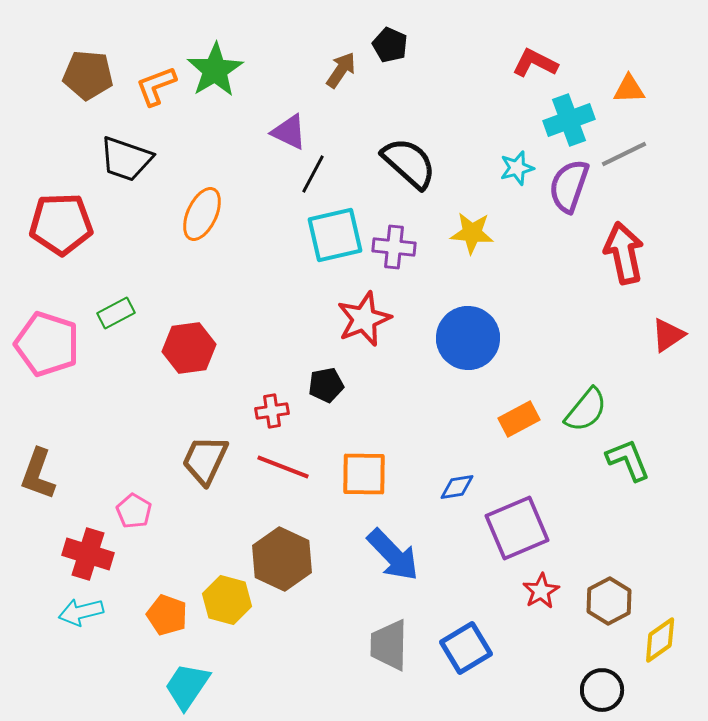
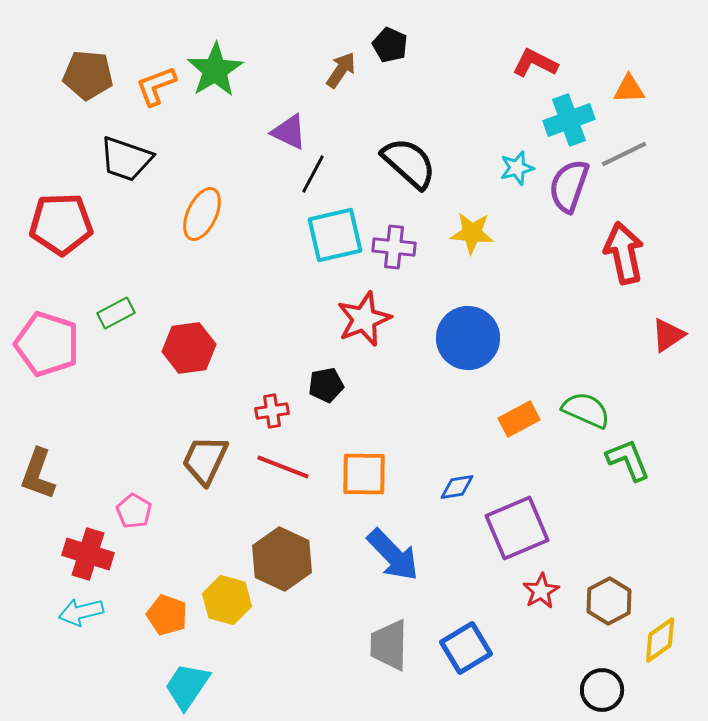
green semicircle at (586, 410): rotated 105 degrees counterclockwise
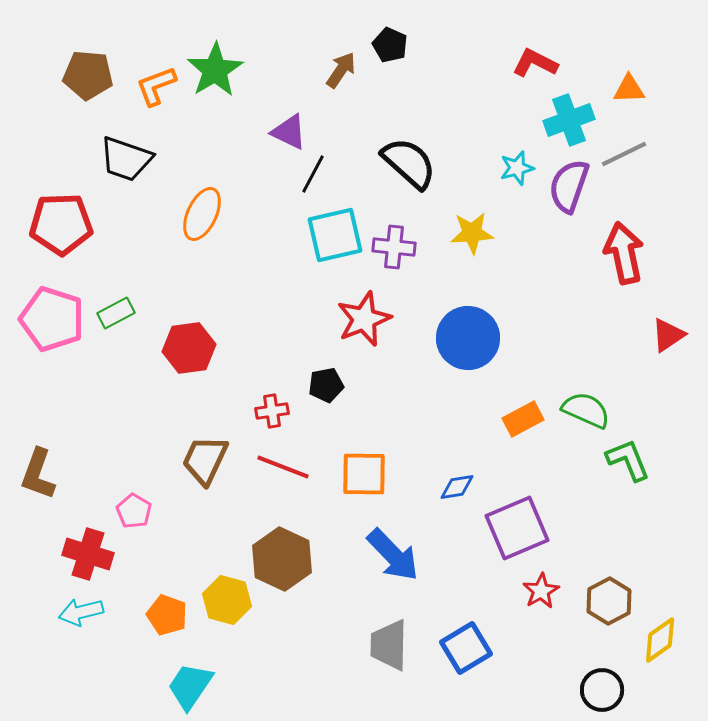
yellow star at (472, 233): rotated 9 degrees counterclockwise
pink pentagon at (47, 344): moved 5 px right, 25 px up
orange rectangle at (519, 419): moved 4 px right
cyan trapezoid at (187, 686): moved 3 px right
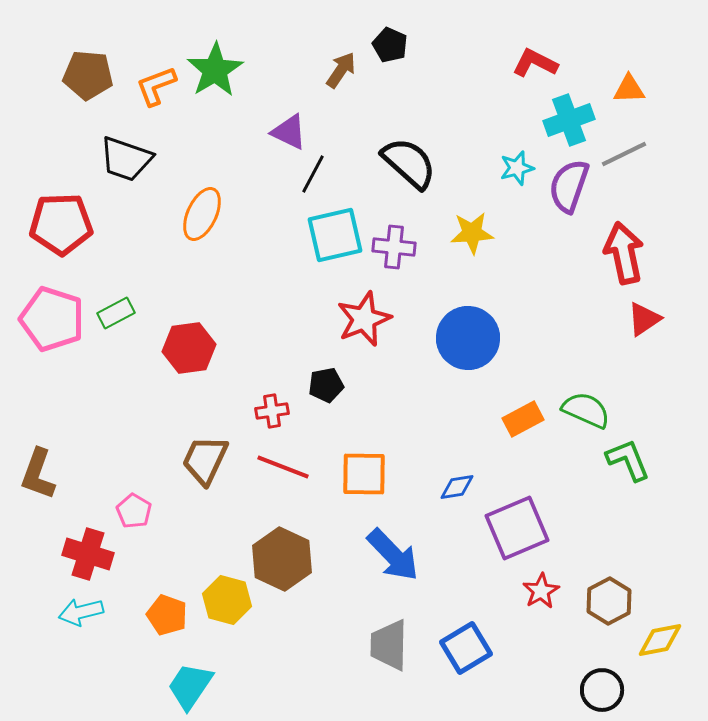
red triangle at (668, 335): moved 24 px left, 16 px up
yellow diamond at (660, 640): rotated 24 degrees clockwise
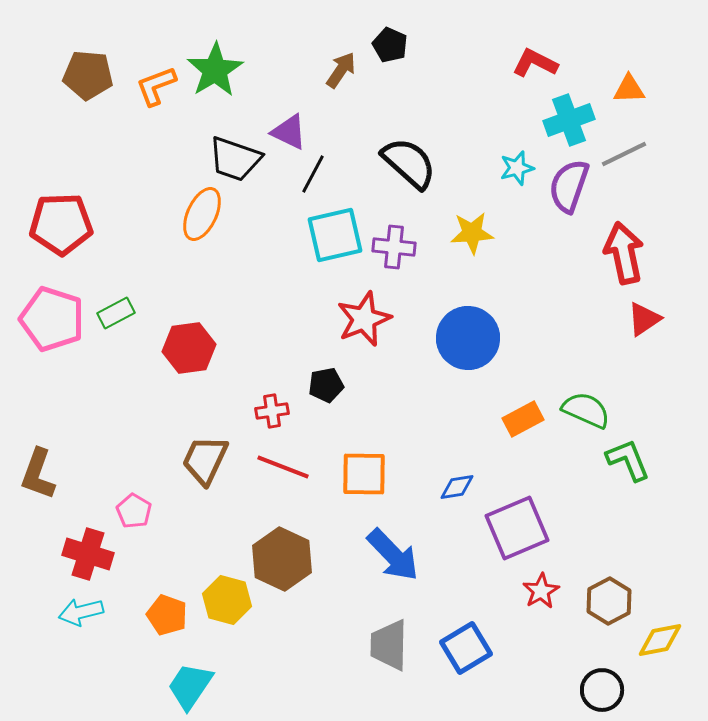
black trapezoid at (126, 159): moved 109 px right
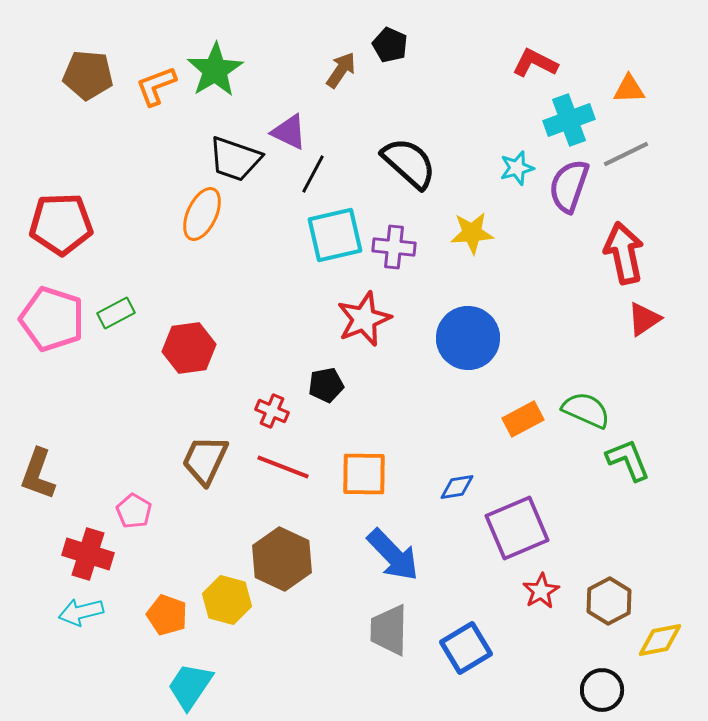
gray line at (624, 154): moved 2 px right
red cross at (272, 411): rotated 32 degrees clockwise
gray trapezoid at (389, 645): moved 15 px up
